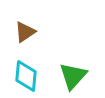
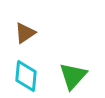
brown triangle: moved 1 px down
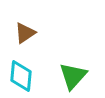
cyan diamond: moved 5 px left
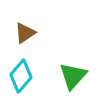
cyan diamond: rotated 36 degrees clockwise
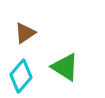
green triangle: moved 8 px left, 9 px up; rotated 40 degrees counterclockwise
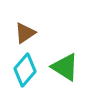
cyan diamond: moved 4 px right, 6 px up
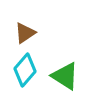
green triangle: moved 9 px down
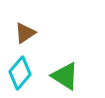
cyan diamond: moved 5 px left, 3 px down
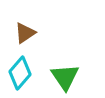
green triangle: moved 1 px down; rotated 24 degrees clockwise
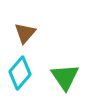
brown triangle: rotated 15 degrees counterclockwise
